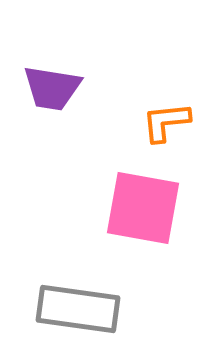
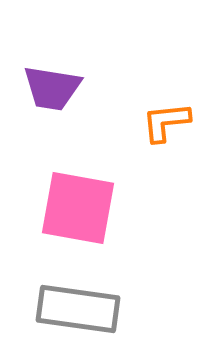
pink square: moved 65 px left
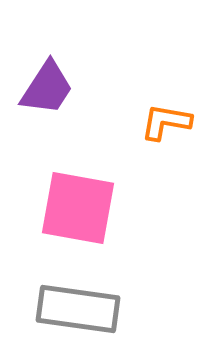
purple trapezoid: moved 5 px left; rotated 66 degrees counterclockwise
orange L-shape: rotated 16 degrees clockwise
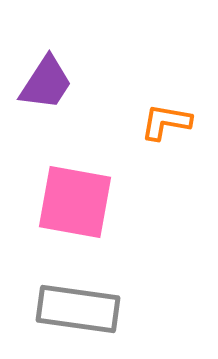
purple trapezoid: moved 1 px left, 5 px up
pink square: moved 3 px left, 6 px up
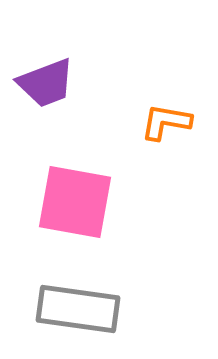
purple trapezoid: rotated 36 degrees clockwise
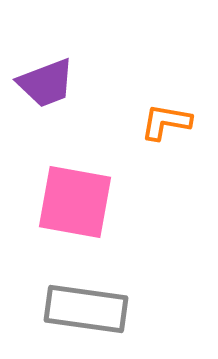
gray rectangle: moved 8 px right
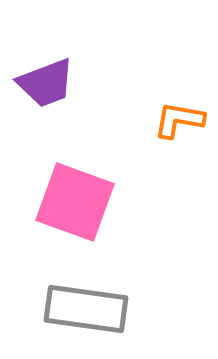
orange L-shape: moved 13 px right, 2 px up
pink square: rotated 10 degrees clockwise
